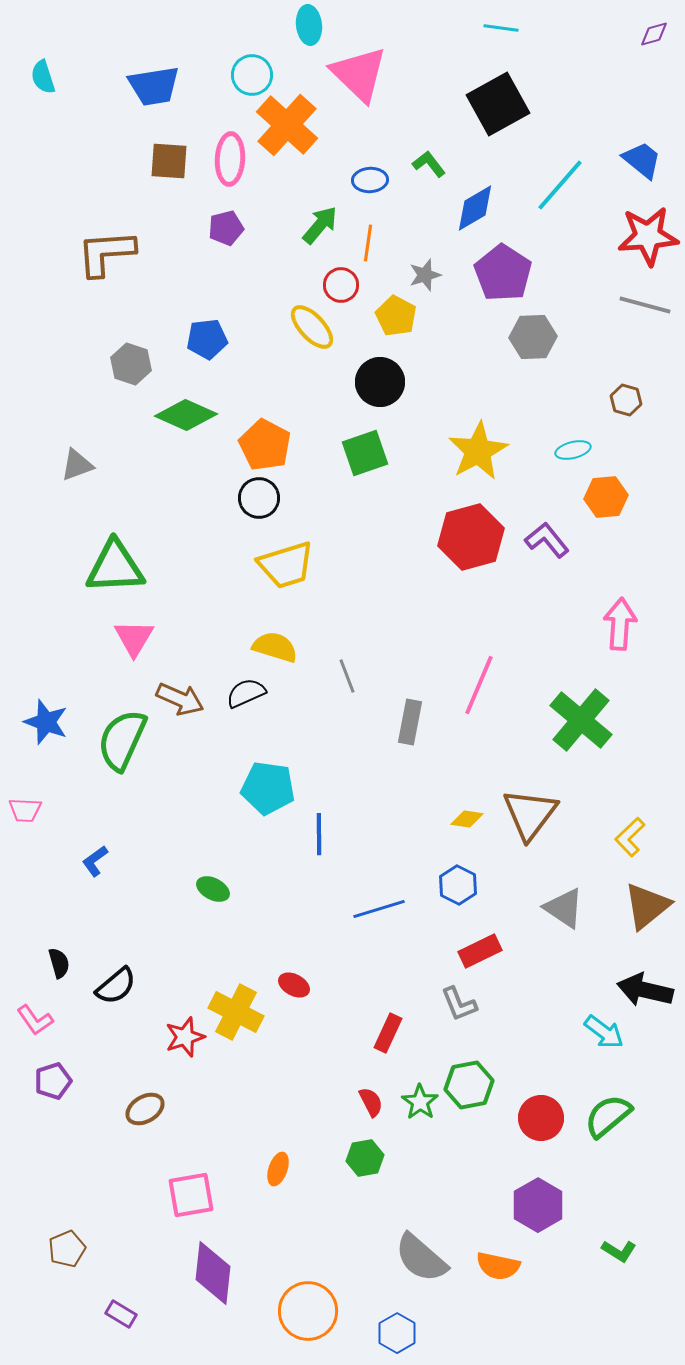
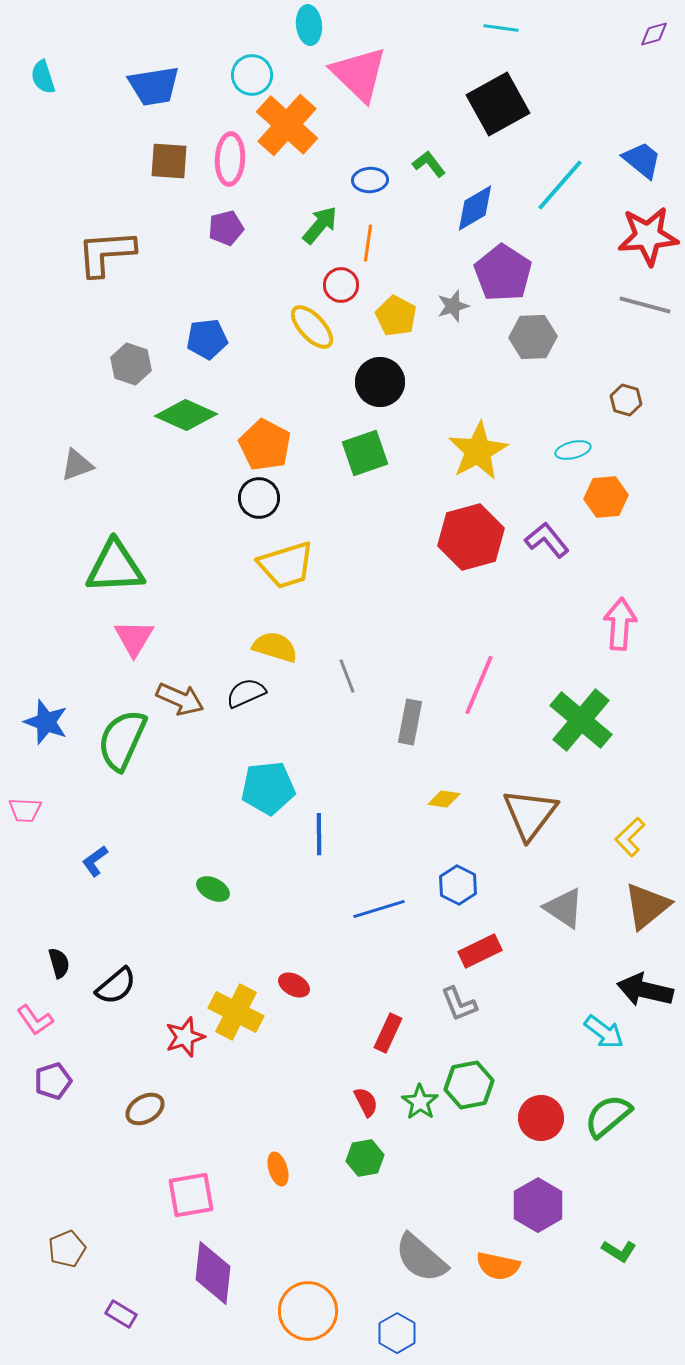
gray star at (425, 275): moved 28 px right, 31 px down
cyan pentagon at (268, 788): rotated 14 degrees counterclockwise
yellow diamond at (467, 819): moved 23 px left, 20 px up
red semicircle at (371, 1102): moved 5 px left
orange ellipse at (278, 1169): rotated 36 degrees counterclockwise
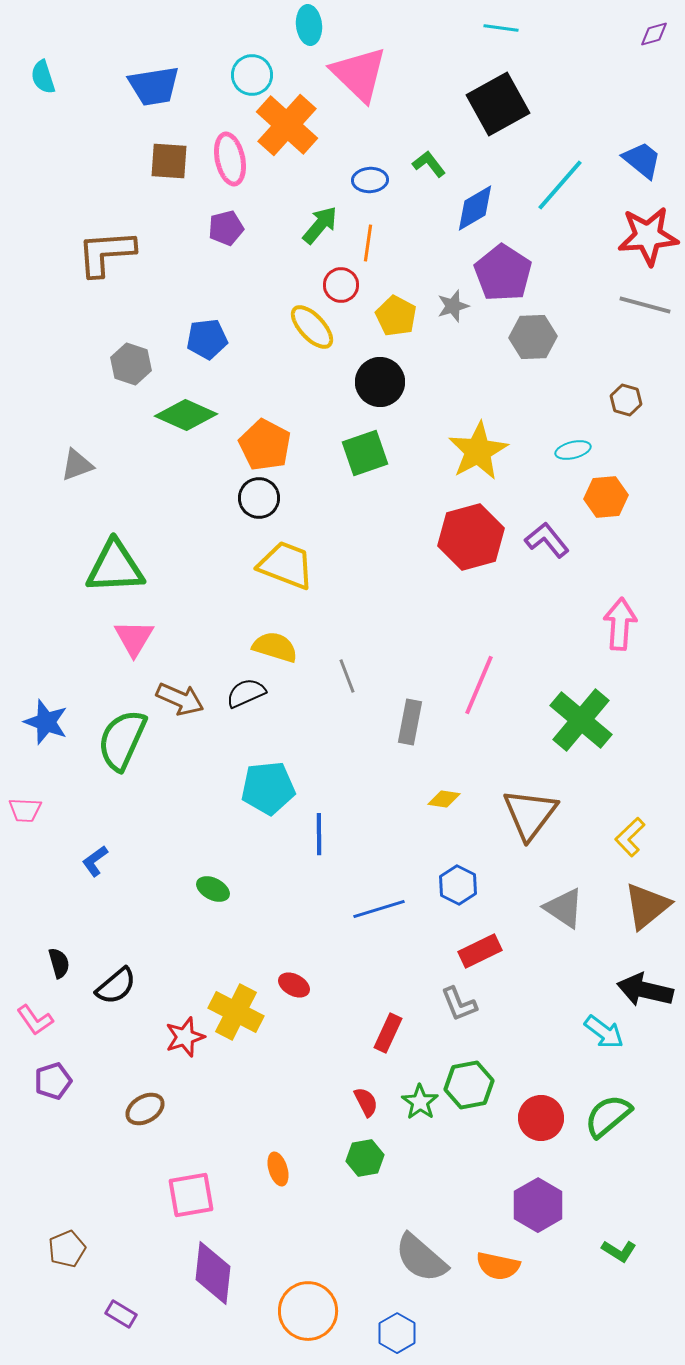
pink ellipse at (230, 159): rotated 15 degrees counterclockwise
yellow trapezoid at (286, 565): rotated 142 degrees counterclockwise
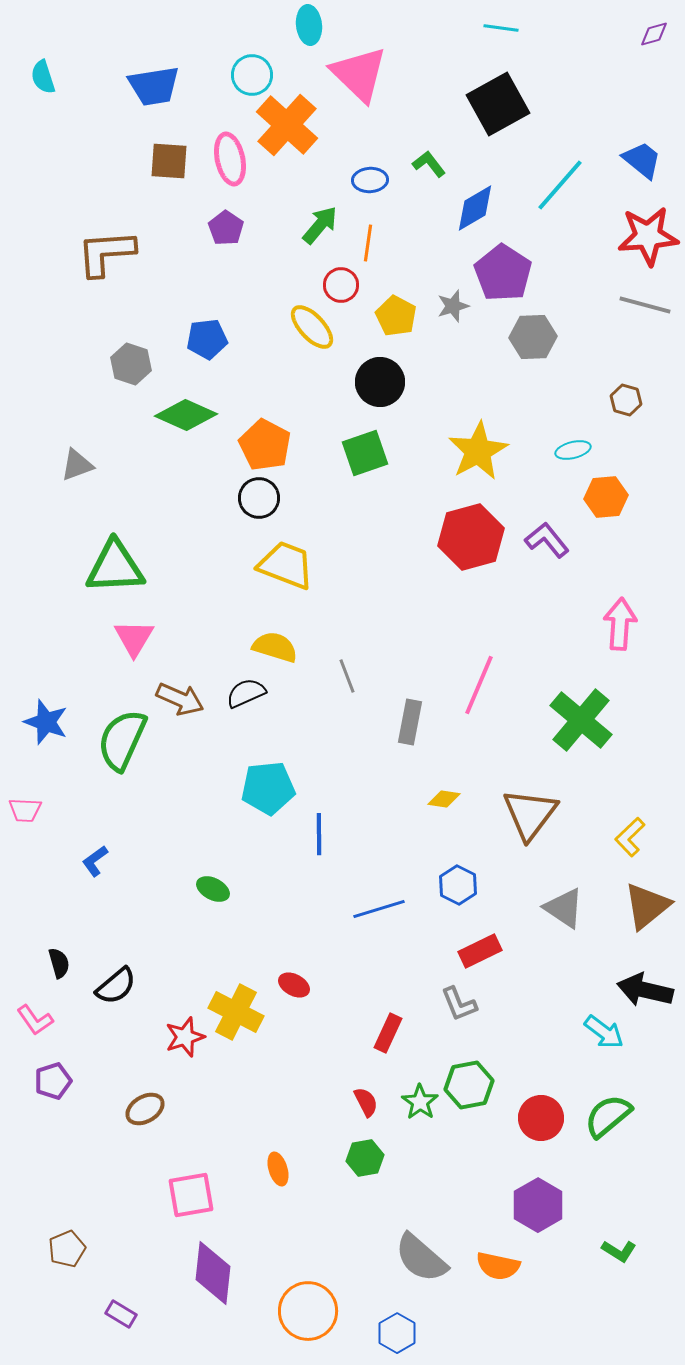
purple pentagon at (226, 228): rotated 24 degrees counterclockwise
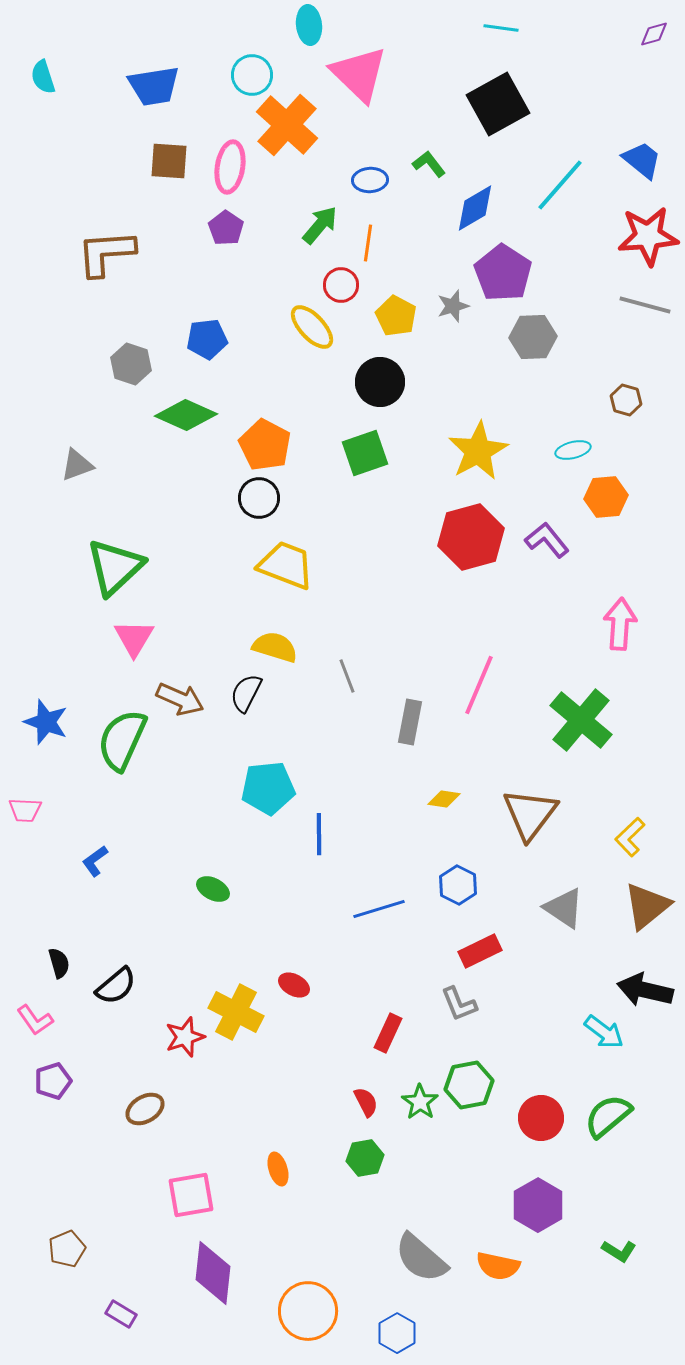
pink ellipse at (230, 159): moved 8 px down; rotated 21 degrees clockwise
green triangle at (115, 567): rotated 40 degrees counterclockwise
black semicircle at (246, 693): rotated 39 degrees counterclockwise
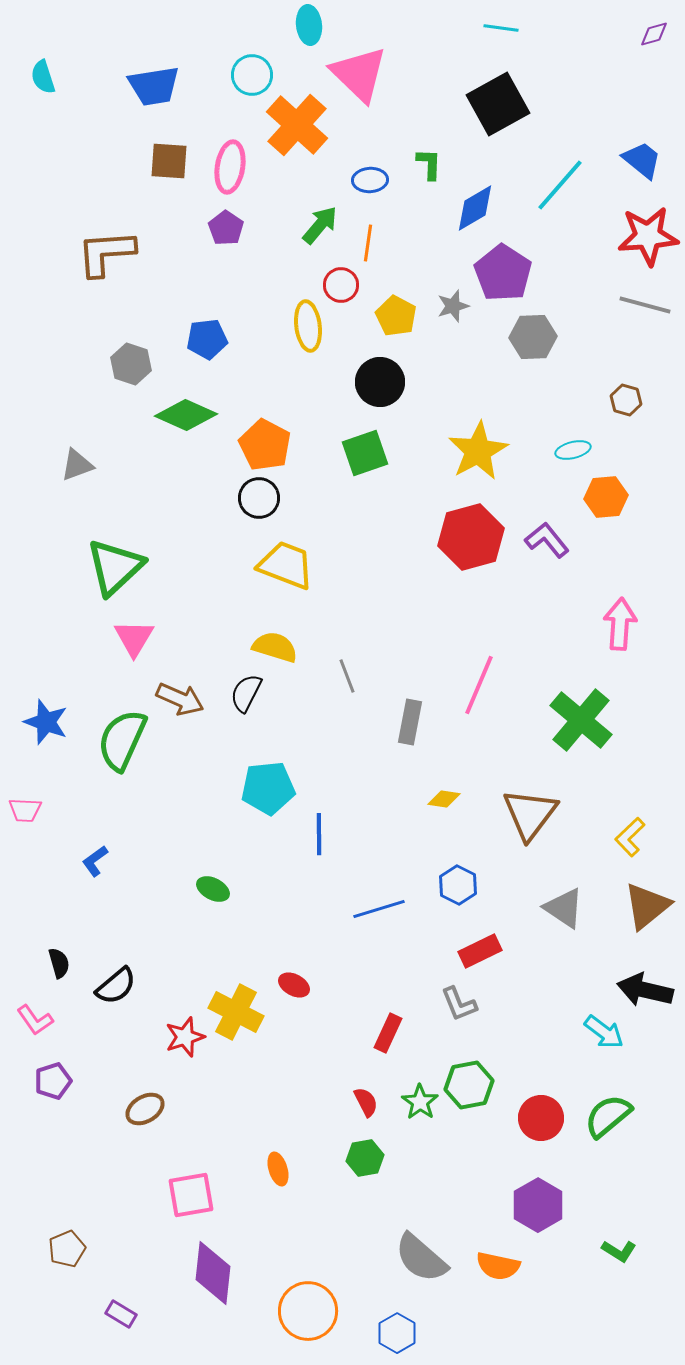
orange cross at (287, 125): moved 10 px right
green L-shape at (429, 164): rotated 40 degrees clockwise
yellow ellipse at (312, 327): moved 4 px left, 1 px up; rotated 36 degrees clockwise
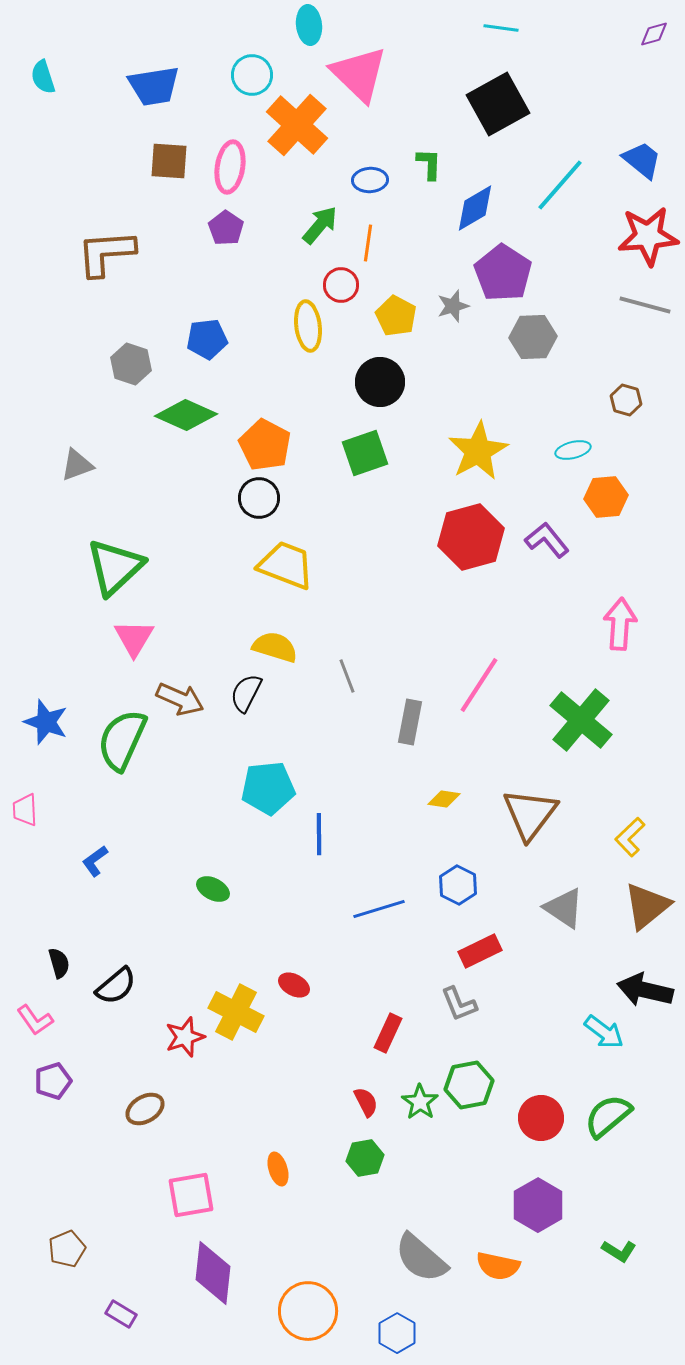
pink line at (479, 685): rotated 10 degrees clockwise
pink trapezoid at (25, 810): rotated 84 degrees clockwise
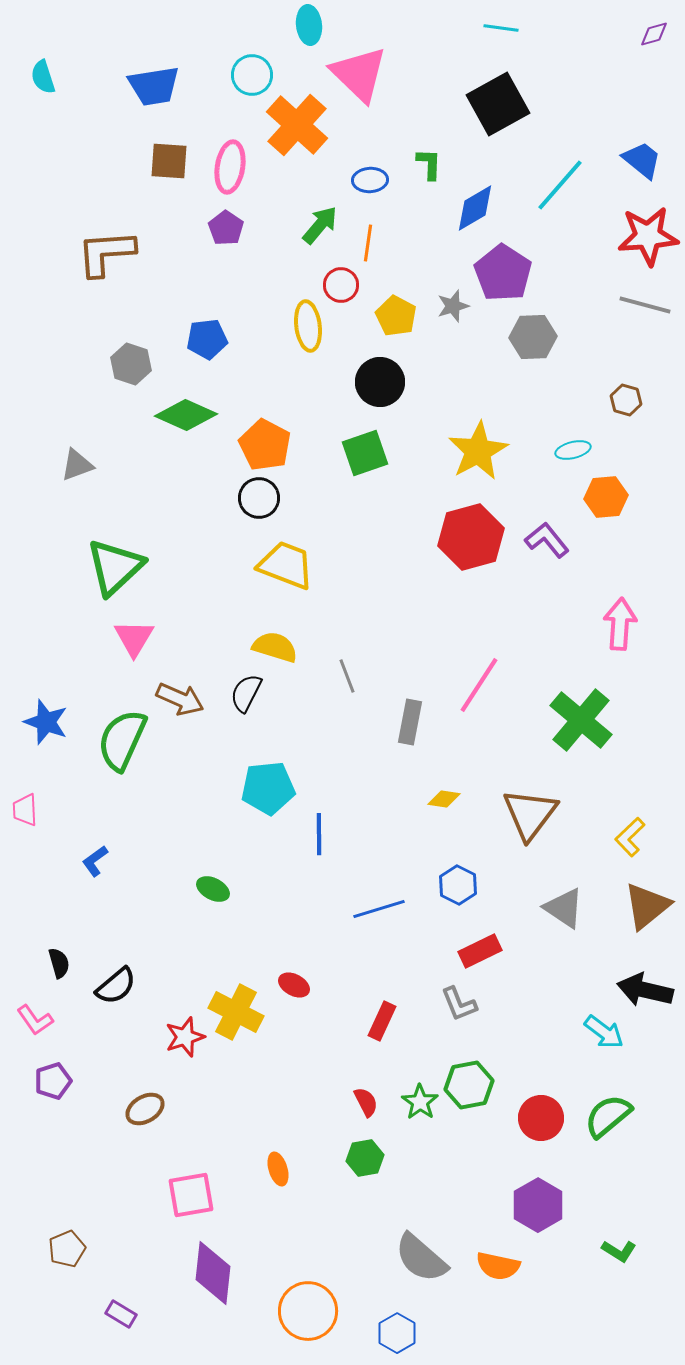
red rectangle at (388, 1033): moved 6 px left, 12 px up
